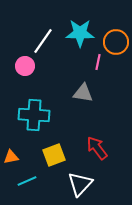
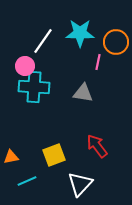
cyan cross: moved 28 px up
red arrow: moved 2 px up
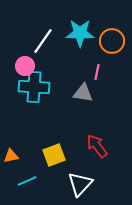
orange circle: moved 4 px left, 1 px up
pink line: moved 1 px left, 10 px down
orange triangle: moved 1 px up
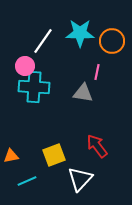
white triangle: moved 5 px up
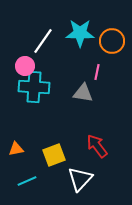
orange triangle: moved 5 px right, 7 px up
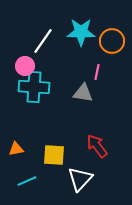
cyan star: moved 1 px right, 1 px up
yellow square: rotated 25 degrees clockwise
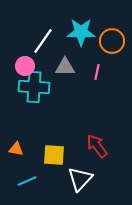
gray triangle: moved 18 px left, 26 px up; rotated 10 degrees counterclockwise
orange triangle: rotated 21 degrees clockwise
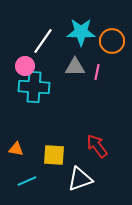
gray triangle: moved 10 px right
white triangle: rotated 28 degrees clockwise
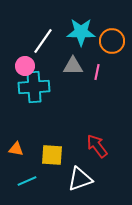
gray triangle: moved 2 px left, 1 px up
cyan cross: rotated 8 degrees counterclockwise
yellow square: moved 2 px left
